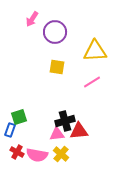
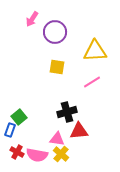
green square: rotated 21 degrees counterclockwise
black cross: moved 2 px right, 9 px up
pink triangle: moved 5 px down; rotated 14 degrees clockwise
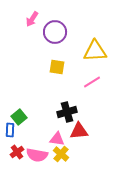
blue rectangle: rotated 16 degrees counterclockwise
red cross: rotated 24 degrees clockwise
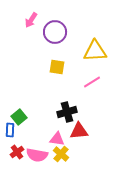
pink arrow: moved 1 px left, 1 px down
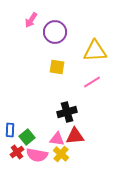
green square: moved 8 px right, 20 px down
red triangle: moved 4 px left, 5 px down
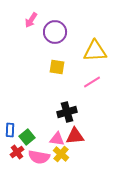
pink semicircle: moved 2 px right, 2 px down
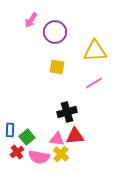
pink line: moved 2 px right, 1 px down
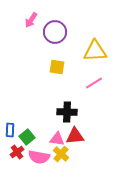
black cross: rotated 18 degrees clockwise
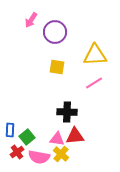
yellow triangle: moved 4 px down
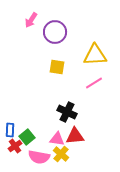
black cross: rotated 24 degrees clockwise
red cross: moved 2 px left, 6 px up
